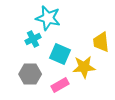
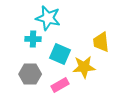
cyan cross: rotated 28 degrees clockwise
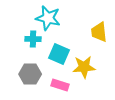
yellow trapezoid: moved 2 px left, 10 px up
cyan square: moved 1 px left
pink rectangle: rotated 48 degrees clockwise
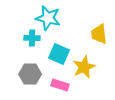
yellow trapezoid: moved 2 px down
cyan cross: moved 1 px left, 1 px up
yellow star: rotated 20 degrees counterclockwise
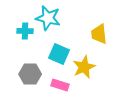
cyan cross: moved 7 px left, 7 px up
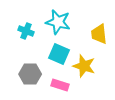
cyan star: moved 10 px right, 4 px down
cyan cross: moved 1 px right; rotated 21 degrees clockwise
yellow star: moved 1 px up; rotated 30 degrees counterclockwise
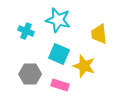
cyan star: moved 2 px up
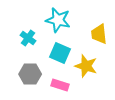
cyan cross: moved 2 px right, 7 px down; rotated 14 degrees clockwise
cyan square: moved 1 px right, 1 px up
yellow star: moved 2 px right
